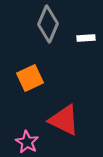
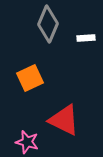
pink star: rotated 15 degrees counterclockwise
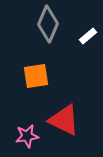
white rectangle: moved 2 px right, 2 px up; rotated 36 degrees counterclockwise
orange square: moved 6 px right, 2 px up; rotated 16 degrees clockwise
pink star: moved 6 px up; rotated 25 degrees counterclockwise
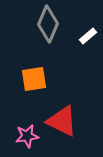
orange square: moved 2 px left, 3 px down
red triangle: moved 2 px left, 1 px down
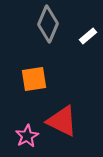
pink star: rotated 20 degrees counterclockwise
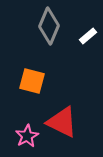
gray diamond: moved 1 px right, 2 px down
orange square: moved 2 px left, 2 px down; rotated 24 degrees clockwise
red triangle: moved 1 px down
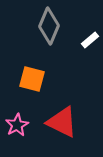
white rectangle: moved 2 px right, 4 px down
orange square: moved 2 px up
pink star: moved 10 px left, 11 px up
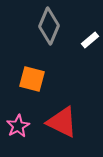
pink star: moved 1 px right, 1 px down
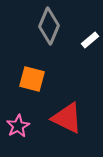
red triangle: moved 5 px right, 4 px up
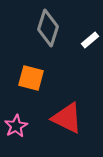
gray diamond: moved 1 px left, 2 px down; rotated 6 degrees counterclockwise
orange square: moved 1 px left, 1 px up
pink star: moved 2 px left
